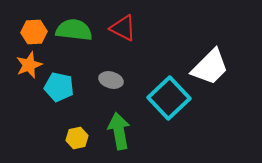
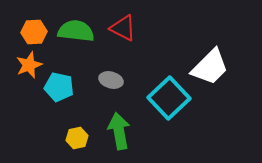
green semicircle: moved 2 px right, 1 px down
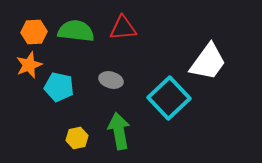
red triangle: rotated 32 degrees counterclockwise
white trapezoid: moved 2 px left, 5 px up; rotated 9 degrees counterclockwise
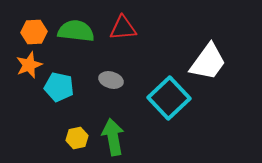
green arrow: moved 6 px left, 6 px down
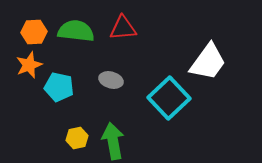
green arrow: moved 4 px down
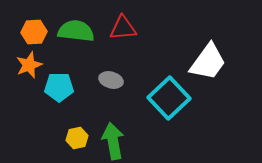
cyan pentagon: rotated 12 degrees counterclockwise
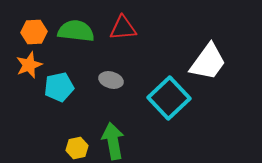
cyan pentagon: rotated 12 degrees counterclockwise
yellow hexagon: moved 10 px down
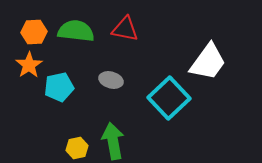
red triangle: moved 2 px right, 1 px down; rotated 16 degrees clockwise
orange star: rotated 12 degrees counterclockwise
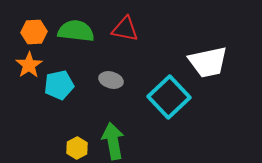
white trapezoid: rotated 42 degrees clockwise
cyan pentagon: moved 2 px up
cyan square: moved 1 px up
yellow hexagon: rotated 15 degrees counterclockwise
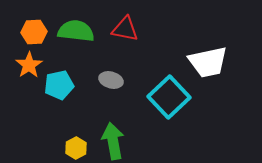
yellow hexagon: moved 1 px left
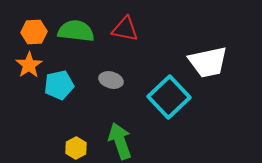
green arrow: moved 7 px right; rotated 9 degrees counterclockwise
